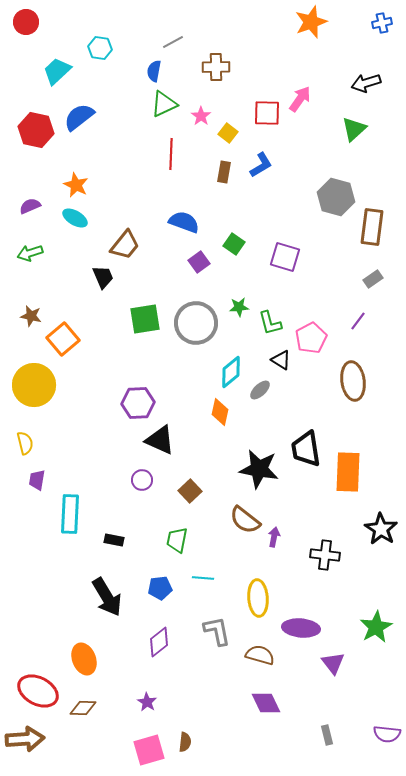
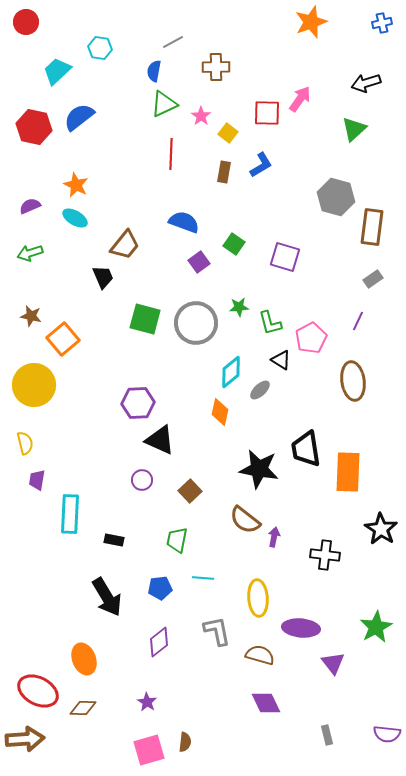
red hexagon at (36, 130): moved 2 px left, 3 px up
green square at (145, 319): rotated 24 degrees clockwise
purple line at (358, 321): rotated 12 degrees counterclockwise
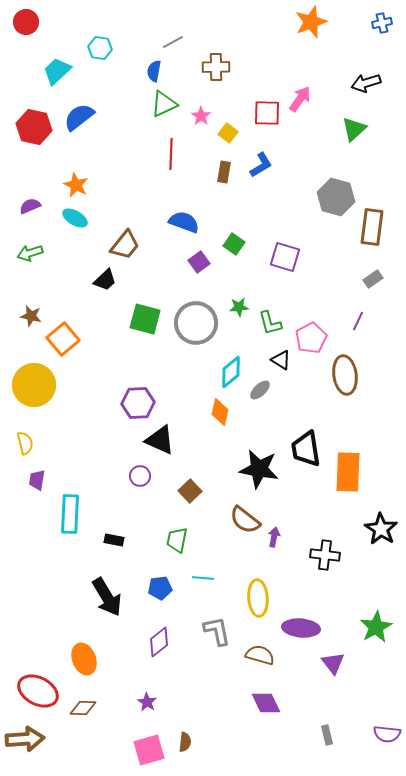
black trapezoid at (103, 277): moved 2 px right, 3 px down; rotated 70 degrees clockwise
brown ellipse at (353, 381): moved 8 px left, 6 px up
purple circle at (142, 480): moved 2 px left, 4 px up
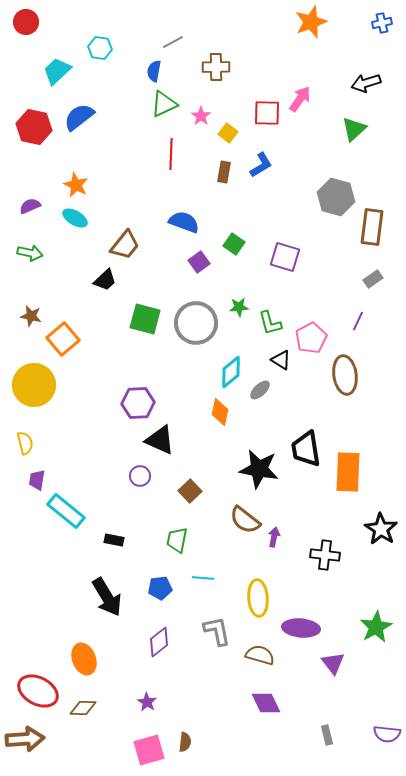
green arrow at (30, 253): rotated 150 degrees counterclockwise
cyan rectangle at (70, 514): moved 4 px left, 3 px up; rotated 54 degrees counterclockwise
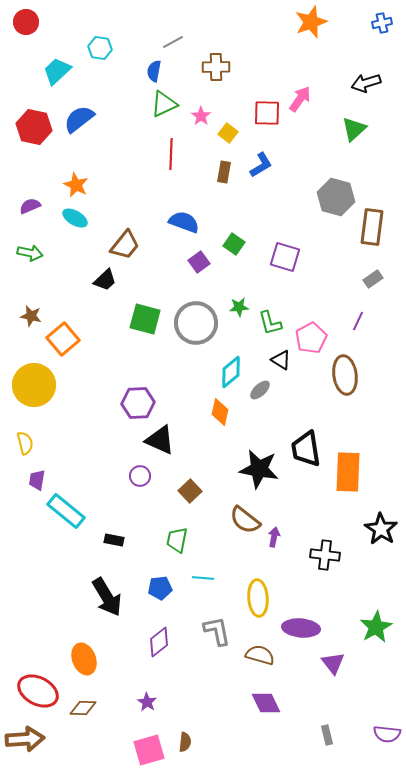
blue semicircle at (79, 117): moved 2 px down
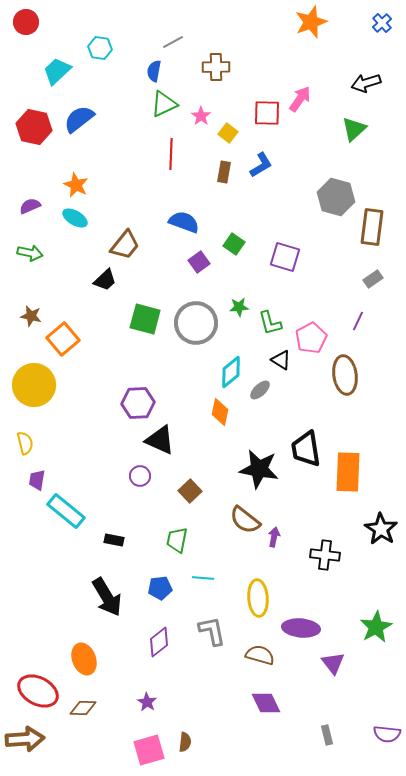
blue cross at (382, 23): rotated 30 degrees counterclockwise
gray L-shape at (217, 631): moved 5 px left
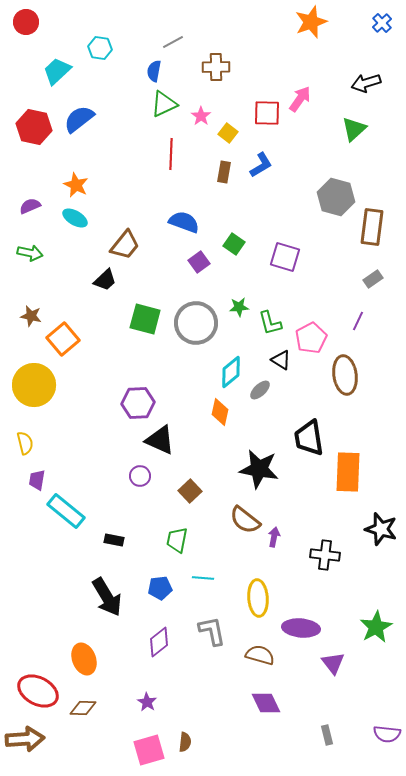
black trapezoid at (306, 449): moved 3 px right, 11 px up
black star at (381, 529): rotated 16 degrees counterclockwise
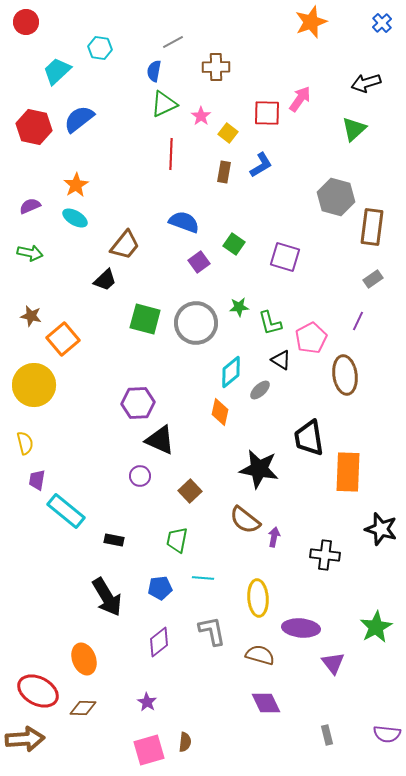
orange star at (76, 185): rotated 15 degrees clockwise
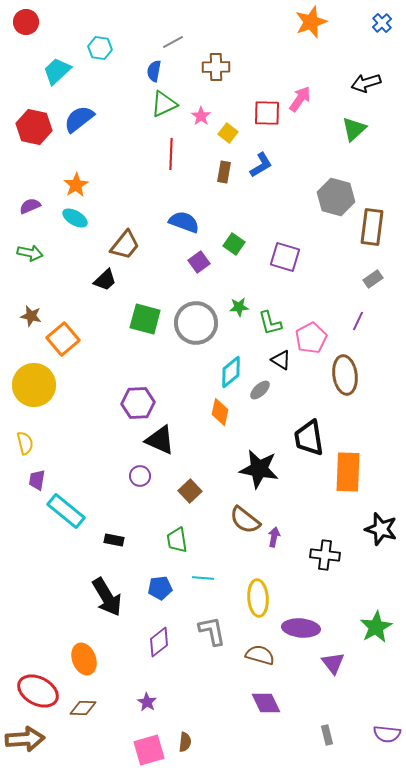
green trapezoid at (177, 540): rotated 20 degrees counterclockwise
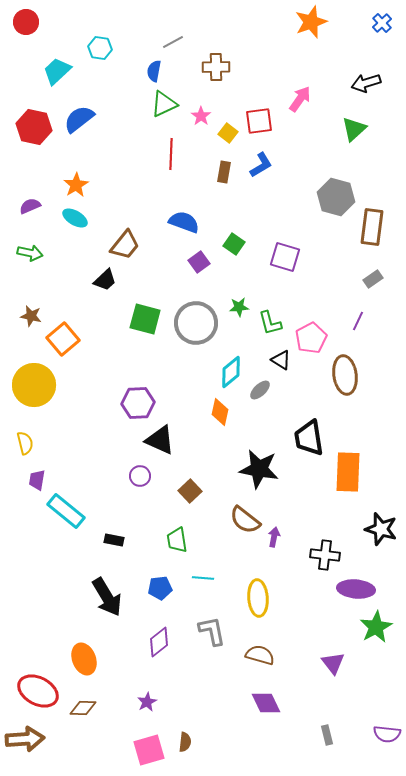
red square at (267, 113): moved 8 px left, 8 px down; rotated 8 degrees counterclockwise
purple ellipse at (301, 628): moved 55 px right, 39 px up
purple star at (147, 702): rotated 12 degrees clockwise
